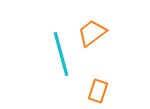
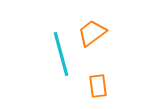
orange rectangle: moved 5 px up; rotated 25 degrees counterclockwise
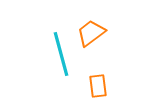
orange trapezoid: moved 1 px left
